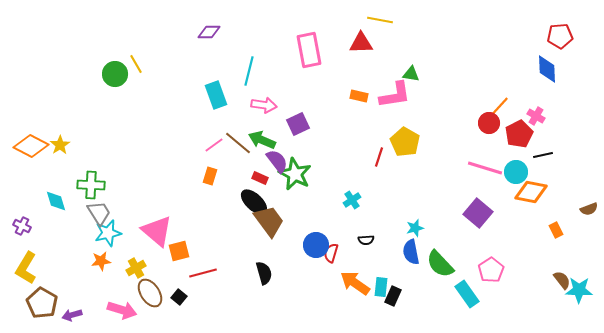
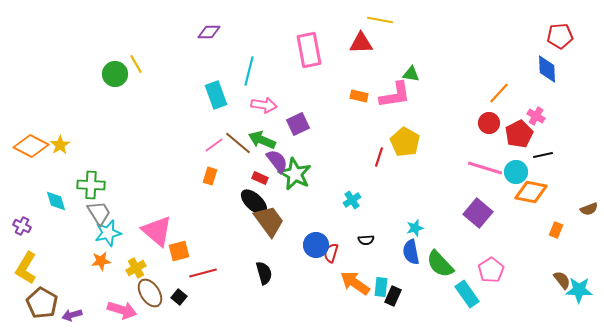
orange line at (499, 107): moved 14 px up
orange rectangle at (556, 230): rotated 49 degrees clockwise
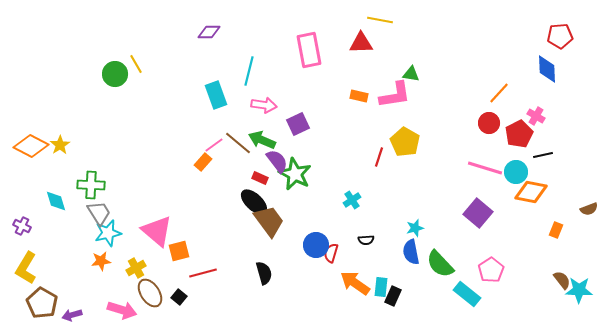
orange rectangle at (210, 176): moved 7 px left, 14 px up; rotated 24 degrees clockwise
cyan rectangle at (467, 294): rotated 16 degrees counterclockwise
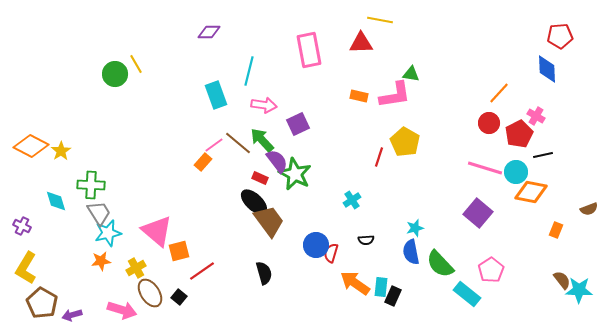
green arrow at (262, 140): rotated 24 degrees clockwise
yellow star at (60, 145): moved 1 px right, 6 px down
red line at (203, 273): moved 1 px left, 2 px up; rotated 20 degrees counterclockwise
